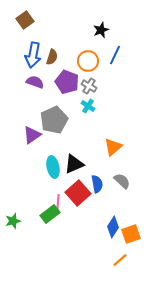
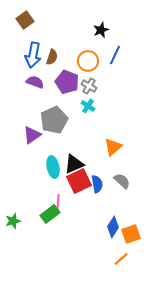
red square: moved 1 px right, 12 px up; rotated 15 degrees clockwise
orange line: moved 1 px right, 1 px up
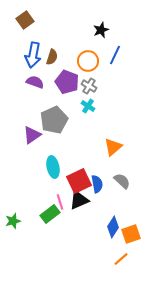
black triangle: moved 5 px right, 36 px down
pink line: moved 2 px right; rotated 21 degrees counterclockwise
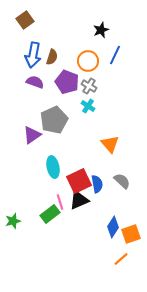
orange triangle: moved 3 px left, 3 px up; rotated 30 degrees counterclockwise
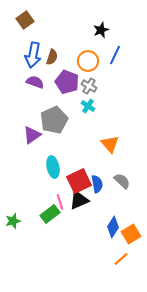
orange square: rotated 12 degrees counterclockwise
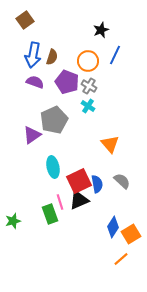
green rectangle: rotated 72 degrees counterclockwise
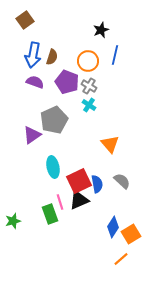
blue line: rotated 12 degrees counterclockwise
cyan cross: moved 1 px right, 1 px up
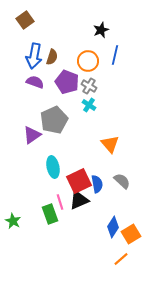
blue arrow: moved 1 px right, 1 px down
green star: rotated 28 degrees counterclockwise
